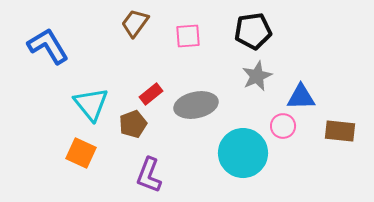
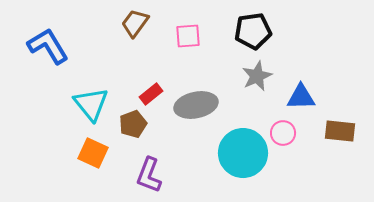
pink circle: moved 7 px down
orange square: moved 12 px right
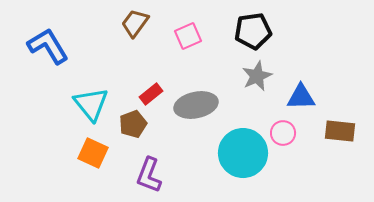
pink square: rotated 20 degrees counterclockwise
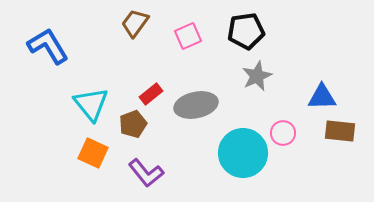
black pentagon: moved 7 px left
blue triangle: moved 21 px right
purple L-shape: moved 3 px left, 2 px up; rotated 60 degrees counterclockwise
